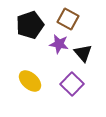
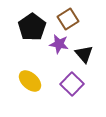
brown square: rotated 30 degrees clockwise
black pentagon: moved 2 px right, 2 px down; rotated 16 degrees counterclockwise
black triangle: moved 1 px right, 1 px down
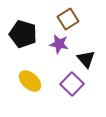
black pentagon: moved 9 px left, 7 px down; rotated 20 degrees counterclockwise
black triangle: moved 2 px right, 5 px down
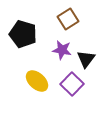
purple star: moved 3 px right, 6 px down
black triangle: rotated 18 degrees clockwise
yellow ellipse: moved 7 px right
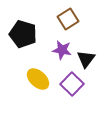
yellow ellipse: moved 1 px right, 2 px up
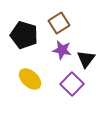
brown square: moved 9 px left, 4 px down
black pentagon: moved 1 px right, 1 px down
yellow ellipse: moved 8 px left
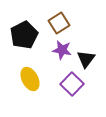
black pentagon: rotated 28 degrees clockwise
yellow ellipse: rotated 20 degrees clockwise
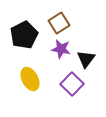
purple star: moved 1 px left, 1 px up
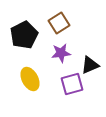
purple star: moved 4 px down; rotated 18 degrees counterclockwise
black triangle: moved 4 px right, 6 px down; rotated 30 degrees clockwise
purple square: rotated 30 degrees clockwise
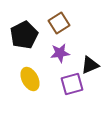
purple star: moved 1 px left
